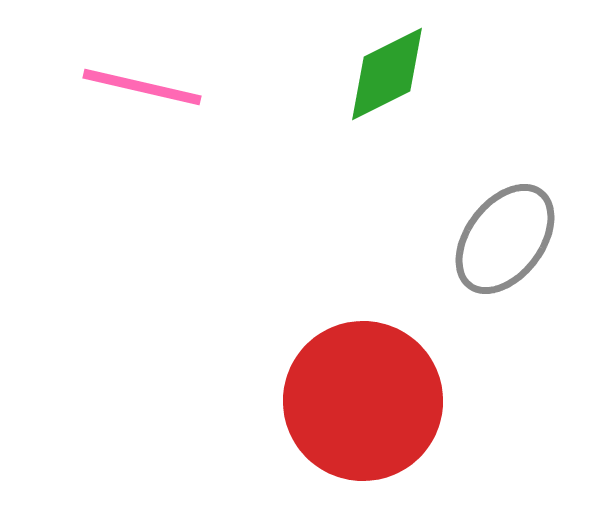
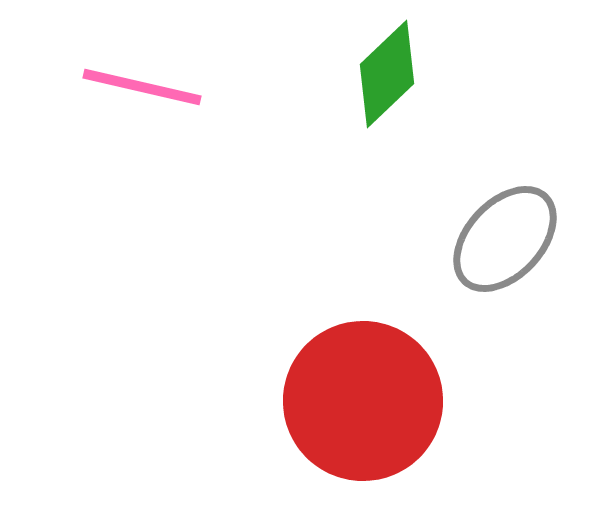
green diamond: rotated 17 degrees counterclockwise
gray ellipse: rotated 6 degrees clockwise
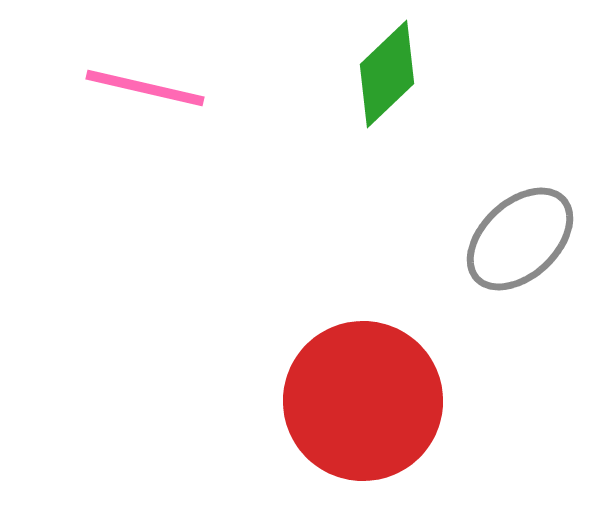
pink line: moved 3 px right, 1 px down
gray ellipse: moved 15 px right; rotated 4 degrees clockwise
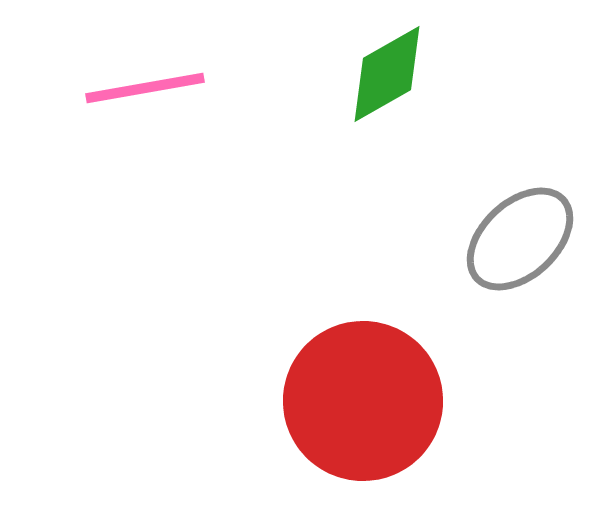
green diamond: rotated 14 degrees clockwise
pink line: rotated 23 degrees counterclockwise
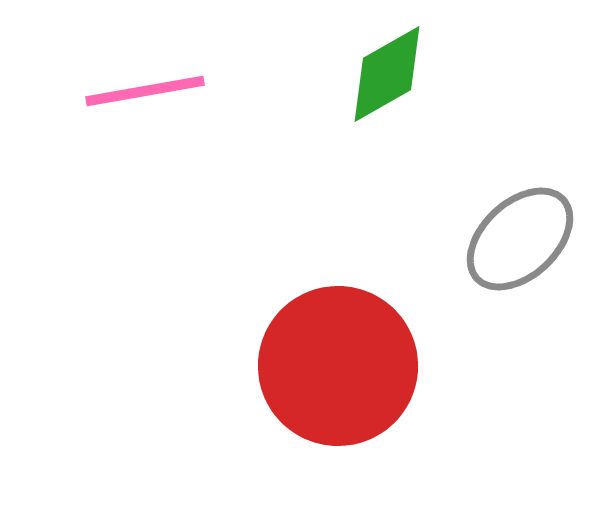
pink line: moved 3 px down
red circle: moved 25 px left, 35 px up
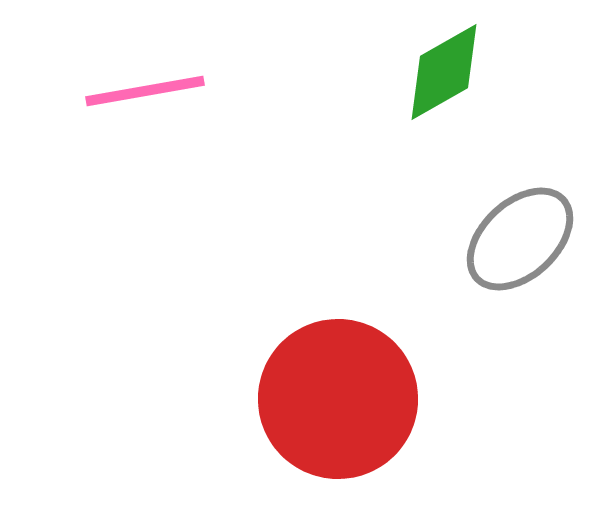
green diamond: moved 57 px right, 2 px up
red circle: moved 33 px down
